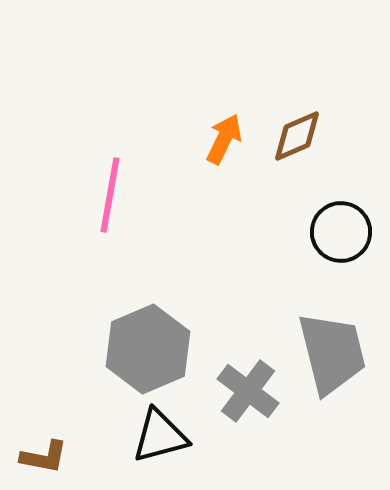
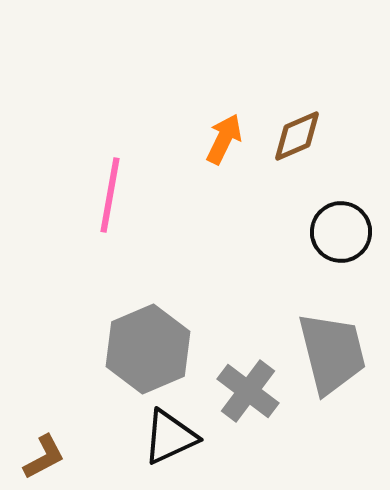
black triangle: moved 10 px right, 1 px down; rotated 10 degrees counterclockwise
brown L-shape: rotated 39 degrees counterclockwise
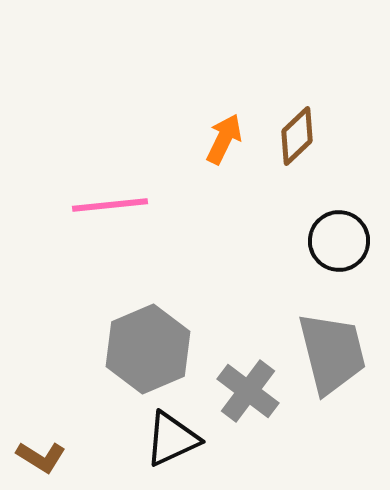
brown diamond: rotated 20 degrees counterclockwise
pink line: moved 10 px down; rotated 74 degrees clockwise
black circle: moved 2 px left, 9 px down
black triangle: moved 2 px right, 2 px down
brown L-shape: moved 3 px left; rotated 60 degrees clockwise
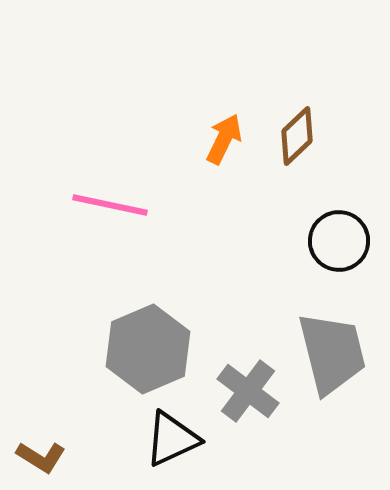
pink line: rotated 18 degrees clockwise
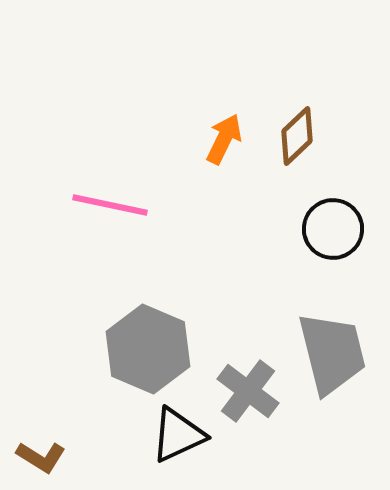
black circle: moved 6 px left, 12 px up
gray hexagon: rotated 14 degrees counterclockwise
black triangle: moved 6 px right, 4 px up
